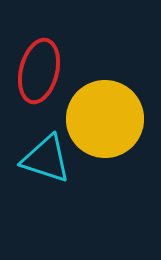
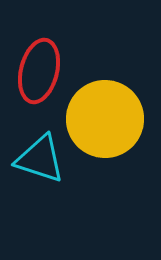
cyan triangle: moved 6 px left
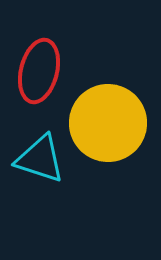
yellow circle: moved 3 px right, 4 px down
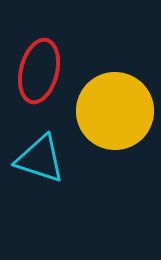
yellow circle: moved 7 px right, 12 px up
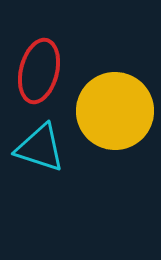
cyan triangle: moved 11 px up
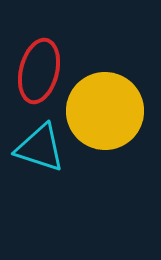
yellow circle: moved 10 px left
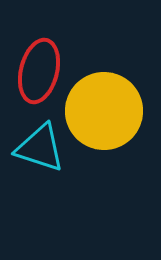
yellow circle: moved 1 px left
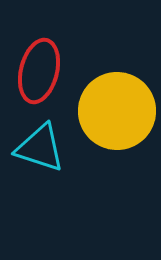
yellow circle: moved 13 px right
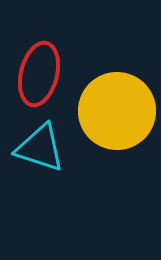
red ellipse: moved 3 px down
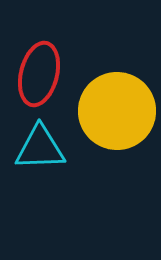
cyan triangle: rotated 20 degrees counterclockwise
